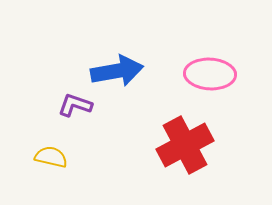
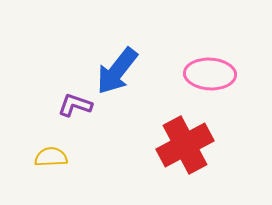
blue arrow: rotated 138 degrees clockwise
yellow semicircle: rotated 16 degrees counterclockwise
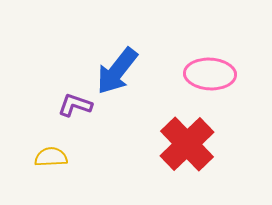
red cross: moved 2 px right, 1 px up; rotated 16 degrees counterclockwise
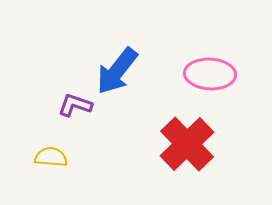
yellow semicircle: rotated 8 degrees clockwise
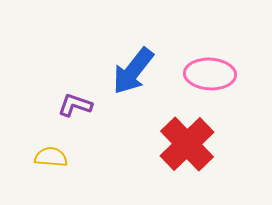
blue arrow: moved 16 px right
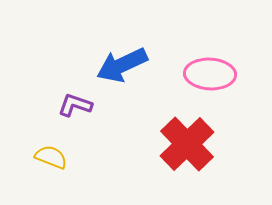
blue arrow: moved 11 px left, 6 px up; rotated 27 degrees clockwise
yellow semicircle: rotated 16 degrees clockwise
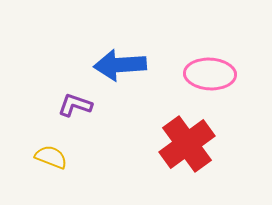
blue arrow: moved 2 px left; rotated 21 degrees clockwise
red cross: rotated 8 degrees clockwise
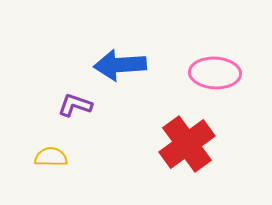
pink ellipse: moved 5 px right, 1 px up
yellow semicircle: rotated 20 degrees counterclockwise
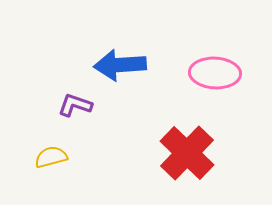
red cross: moved 9 px down; rotated 10 degrees counterclockwise
yellow semicircle: rotated 16 degrees counterclockwise
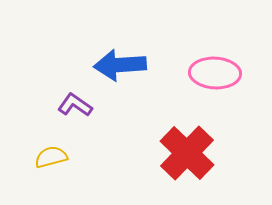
purple L-shape: rotated 16 degrees clockwise
